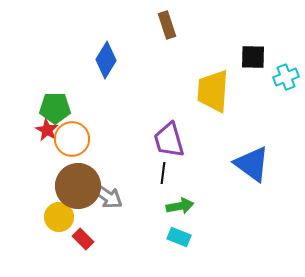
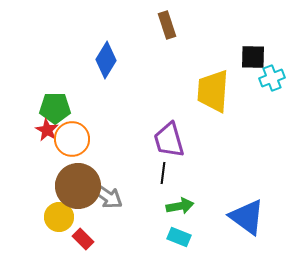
cyan cross: moved 14 px left, 1 px down
blue triangle: moved 5 px left, 53 px down
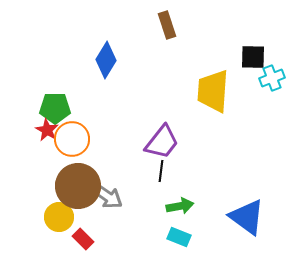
purple trapezoid: moved 7 px left, 2 px down; rotated 126 degrees counterclockwise
black line: moved 2 px left, 2 px up
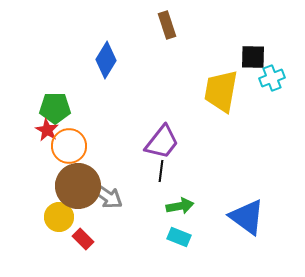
yellow trapezoid: moved 8 px right; rotated 6 degrees clockwise
orange circle: moved 3 px left, 7 px down
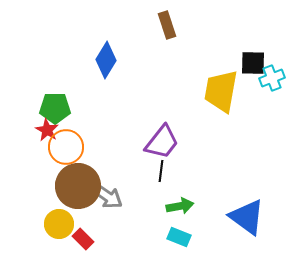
black square: moved 6 px down
orange circle: moved 3 px left, 1 px down
yellow circle: moved 7 px down
